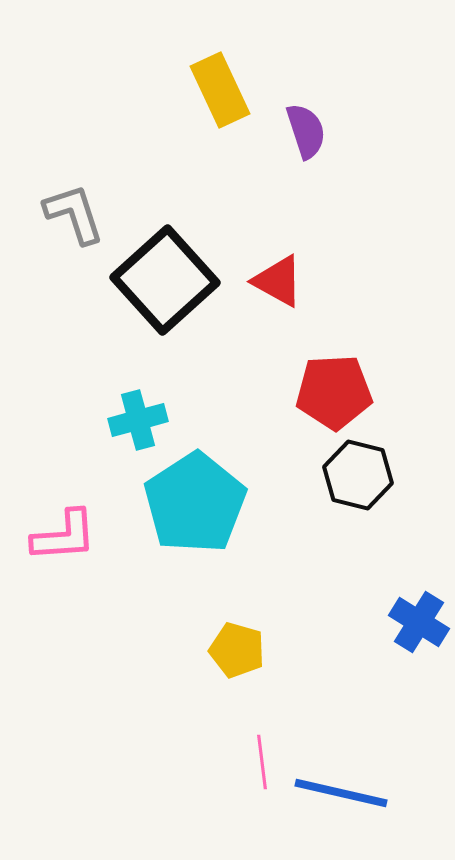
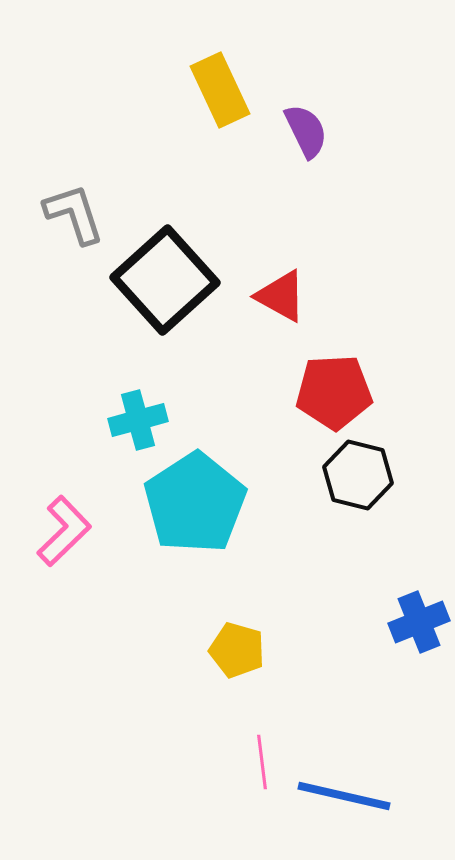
purple semicircle: rotated 8 degrees counterclockwise
red triangle: moved 3 px right, 15 px down
pink L-shape: moved 5 px up; rotated 40 degrees counterclockwise
blue cross: rotated 36 degrees clockwise
blue line: moved 3 px right, 3 px down
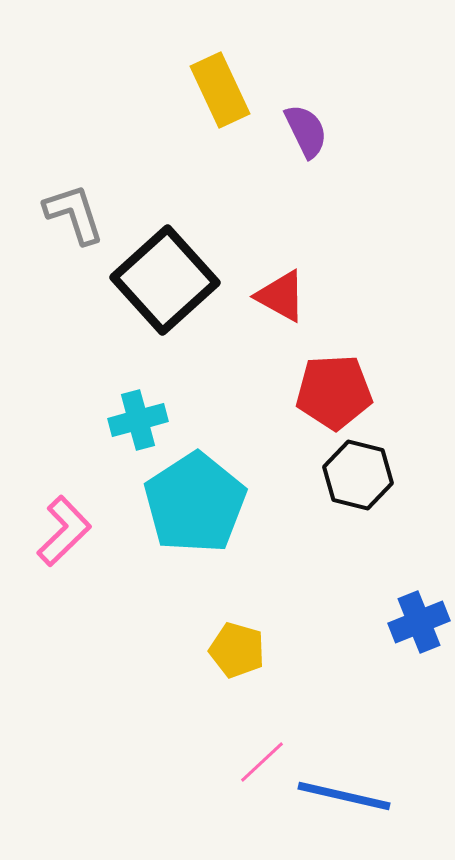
pink line: rotated 54 degrees clockwise
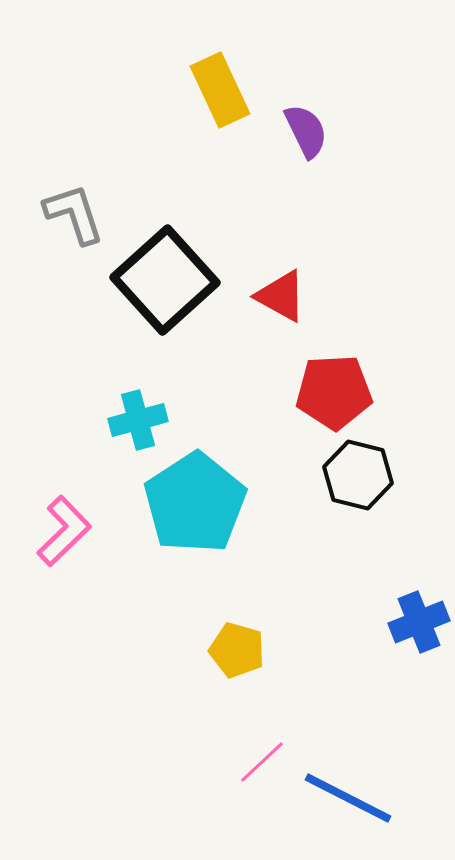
blue line: moved 4 px right, 2 px down; rotated 14 degrees clockwise
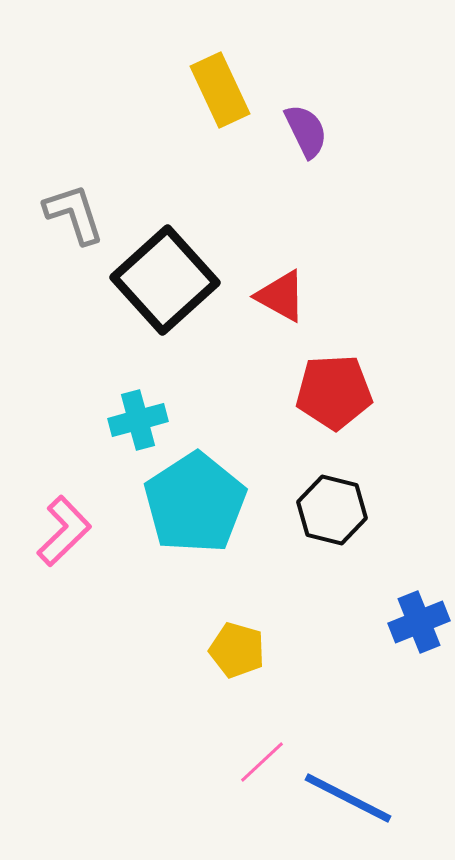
black hexagon: moved 26 px left, 35 px down
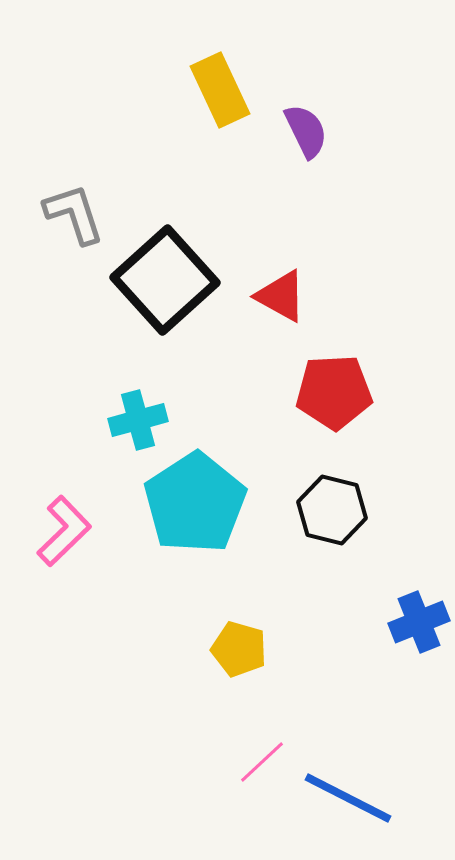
yellow pentagon: moved 2 px right, 1 px up
